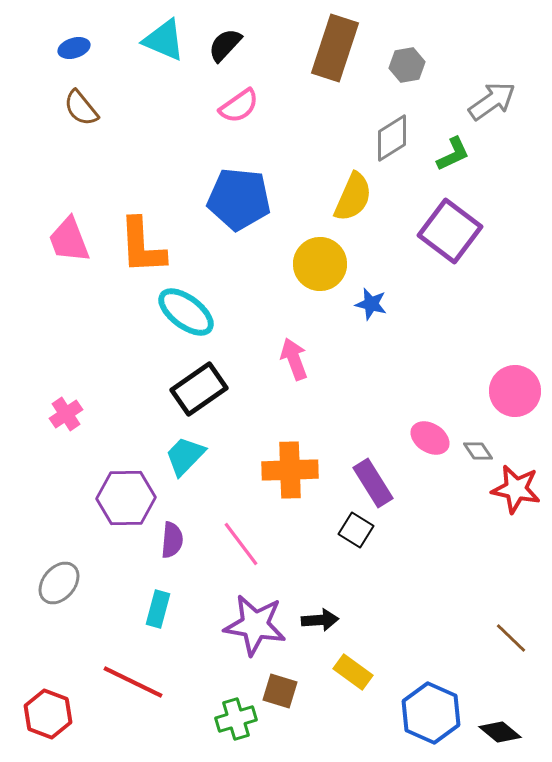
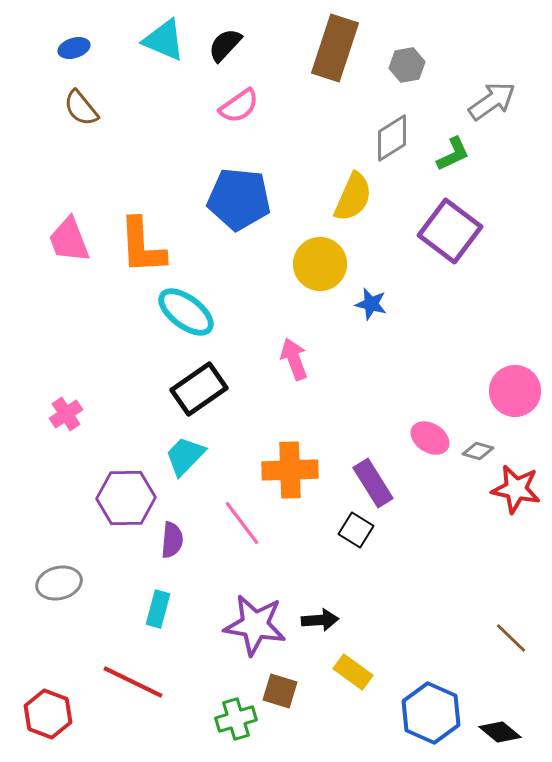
gray diamond at (478, 451): rotated 40 degrees counterclockwise
pink line at (241, 544): moved 1 px right, 21 px up
gray ellipse at (59, 583): rotated 36 degrees clockwise
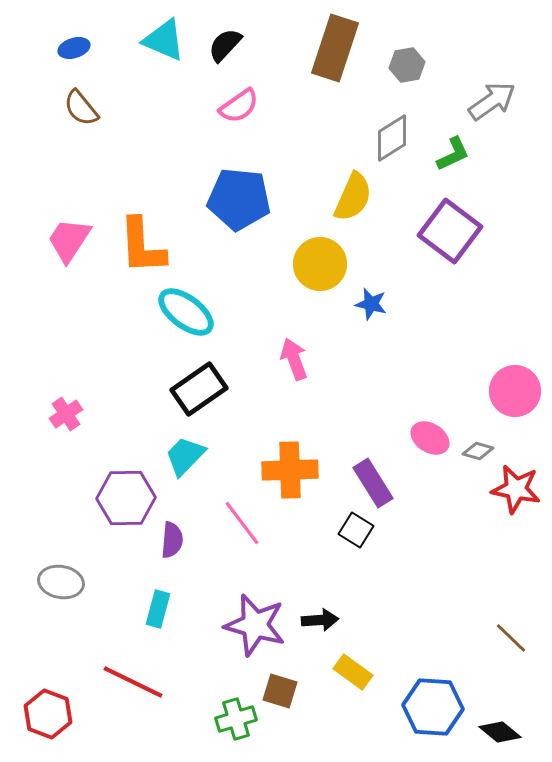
pink trapezoid at (69, 240): rotated 54 degrees clockwise
gray ellipse at (59, 583): moved 2 px right, 1 px up; rotated 24 degrees clockwise
purple star at (255, 625): rotated 6 degrees clockwise
blue hexagon at (431, 713): moved 2 px right, 6 px up; rotated 20 degrees counterclockwise
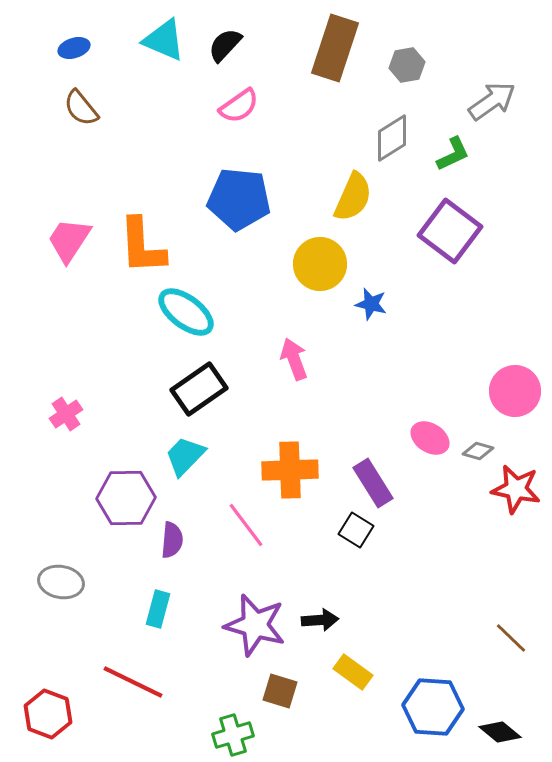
pink line at (242, 523): moved 4 px right, 2 px down
green cross at (236, 719): moved 3 px left, 16 px down
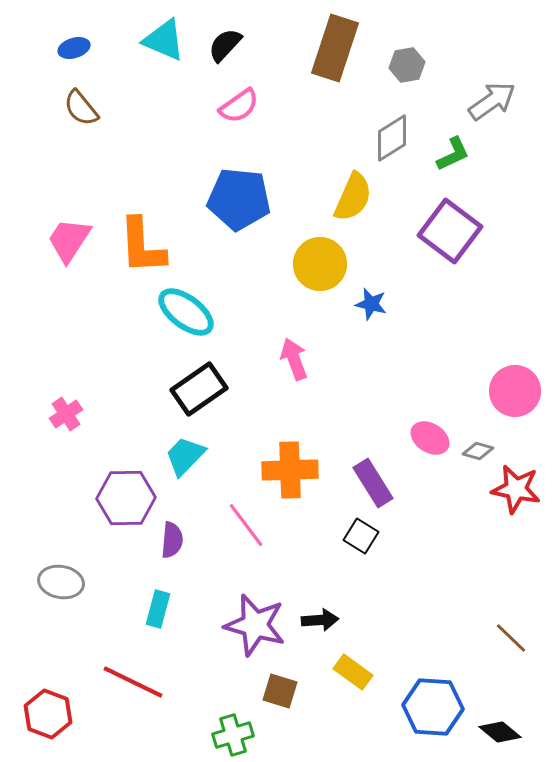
black square at (356, 530): moved 5 px right, 6 px down
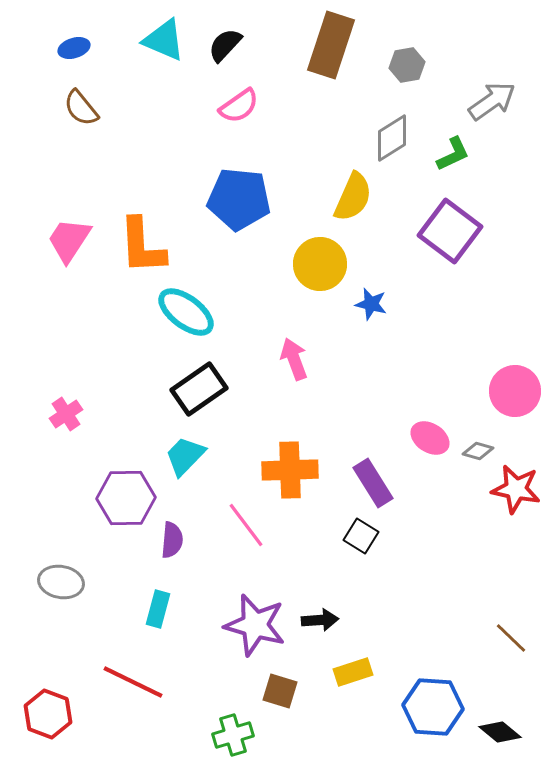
brown rectangle at (335, 48): moved 4 px left, 3 px up
yellow rectangle at (353, 672): rotated 54 degrees counterclockwise
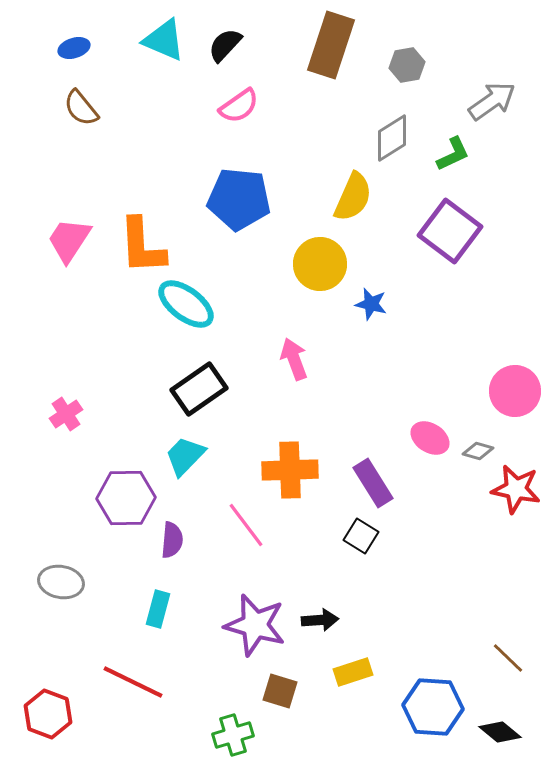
cyan ellipse at (186, 312): moved 8 px up
brown line at (511, 638): moved 3 px left, 20 px down
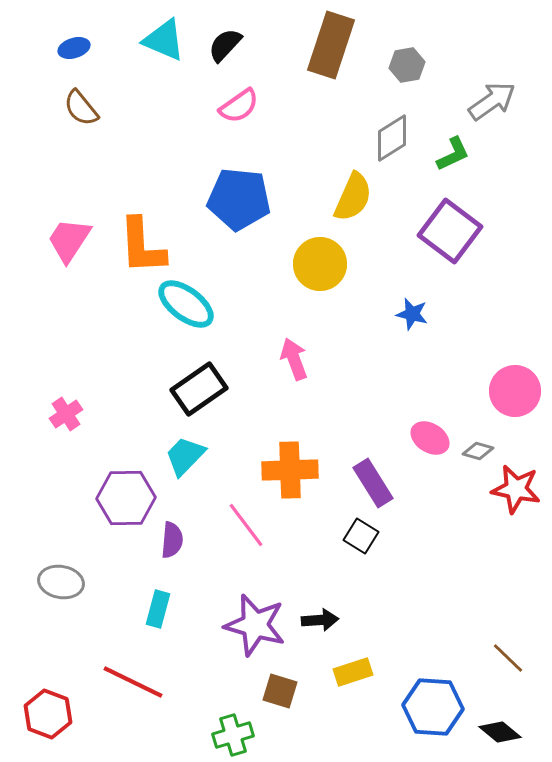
blue star at (371, 304): moved 41 px right, 10 px down
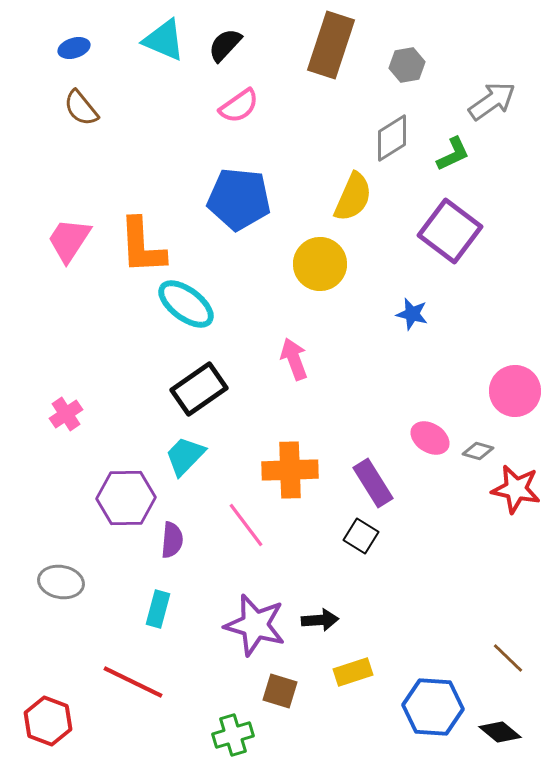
red hexagon at (48, 714): moved 7 px down
